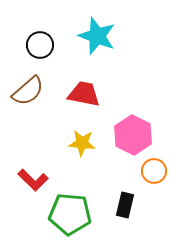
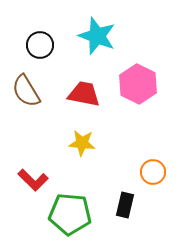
brown semicircle: moved 2 px left; rotated 100 degrees clockwise
pink hexagon: moved 5 px right, 51 px up
orange circle: moved 1 px left, 1 px down
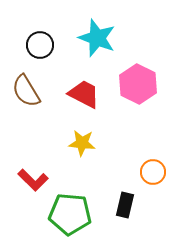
cyan star: moved 2 px down
red trapezoid: rotated 16 degrees clockwise
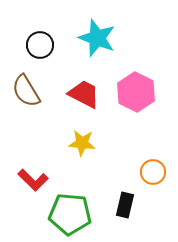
pink hexagon: moved 2 px left, 8 px down
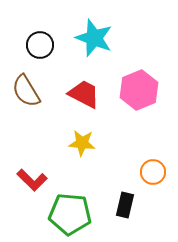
cyan star: moved 3 px left
pink hexagon: moved 3 px right, 2 px up; rotated 12 degrees clockwise
red L-shape: moved 1 px left
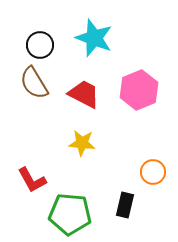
brown semicircle: moved 8 px right, 8 px up
red L-shape: rotated 16 degrees clockwise
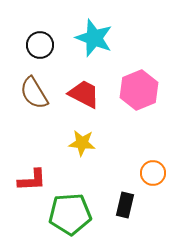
brown semicircle: moved 10 px down
orange circle: moved 1 px down
red L-shape: rotated 64 degrees counterclockwise
green pentagon: rotated 9 degrees counterclockwise
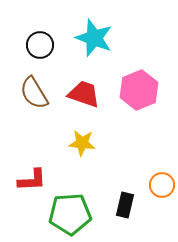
red trapezoid: rotated 8 degrees counterclockwise
orange circle: moved 9 px right, 12 px down
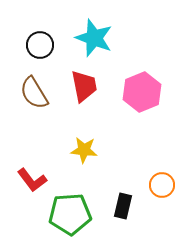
pink hexagon: moved 3 px right, 2 px down
red trapezoid: moved 8 px up; rotated 60 degrees clockwise
yellow star: moved 2 px right, 7 px down
red L-shape: rotated 56 degrees clockwise
black rectangle: moved 2 px left, 1 px down
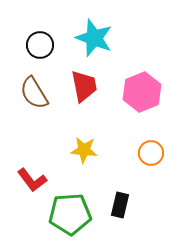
orange circle: moved 11 px left, 32 px up
black rectangle: moved 3 px left, 1 px up
